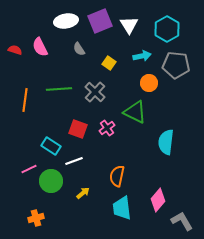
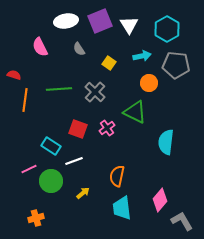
red semicircle: moved 1 px left, 25 px down
pink diamond: moved 2 px right
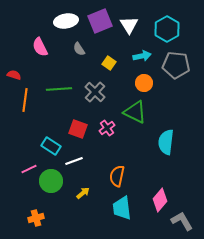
orange circle: moved 5 px left
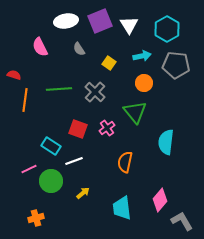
green triangle: rotated 25 degrees clockwise
orange semicircle: moved 8 px right, 14 px up
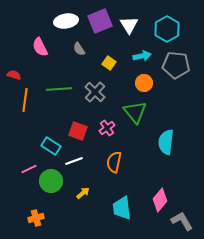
red square: moved 2 px down
orange semicircle: moved 11 px left
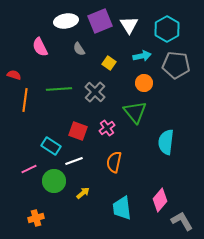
green circle: moved 3 px right
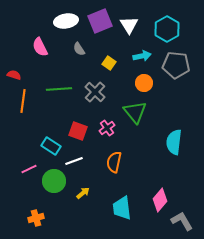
orange line: moved 2 px left, 1 px down
cyan semicircle: moved 8 px right
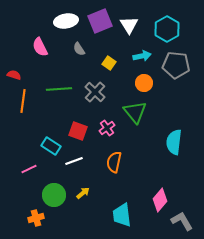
green circle: moved 14 px down
cyan trapezoid: moved 7 px down
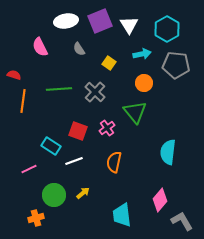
cyan arrow: moved 2 px up
cyan semicircle: moved 6 px left, 10 px down
